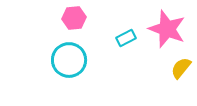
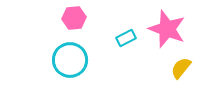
cyan circle: moved 1 px right
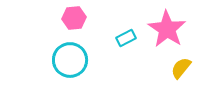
pink star: rotated 12 degrees clockwise
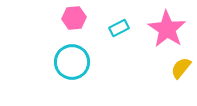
cyan rectangle: moved 7 px left, 10 px up
cyan circle: moved 2 px right, 2 px down
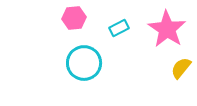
cyan circle: moved 12 px right, 1 px down
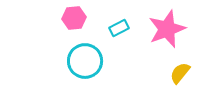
pink star: rotated 18 degrees clockwise
cyan circle: moved 1 px right, 2 px up
yellow semicircle: moved 1 px left, 5 px down
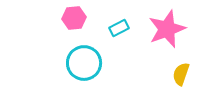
cyan circle: moved 1 px left, 2 px down
yellow semicircle: moved 1 px right, 1 px down; rotated 20 degrees counterclockwise
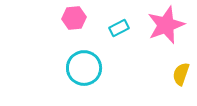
pink star: moved 1 px left, 4 px up
cyan circle: moved 5 px down
